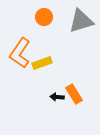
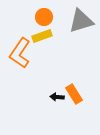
yellow rectangle: moved 27 px up
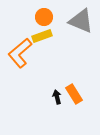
gray triangle: rotated 40 degrees clockwise
orange L-shape: rotated 16 degrees clockwise
black arrow: rotated 72 degrees clockwise
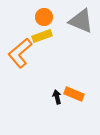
orange rectangle: rotated 36 degrees counterclockwise
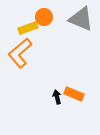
gray triangle: moved 2 px up
yellow rectangle: moved 14 px left, 8 px up
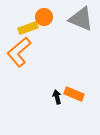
orange L-shape: moved 1 px left, 1 px up
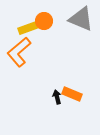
orange circle: moved 4 px down
orange rectangle: moved 2 px left
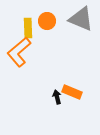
orange circle: moved 3 px right
yellow rectangle: rotated 72 degrees counterclockwise
orange rectangle: moved 2 px up
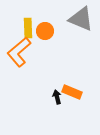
orange circle: moved 2 px left, 10 px down
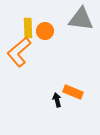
gray triangle: rotated 16 degrees counterclockwise
orange rectangle: moved 1 px right
black arrow: moved 3 px down
